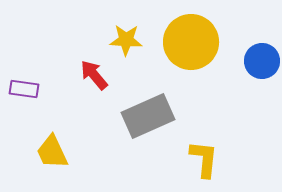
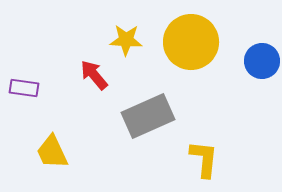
purple rectangle: moved 1 px up
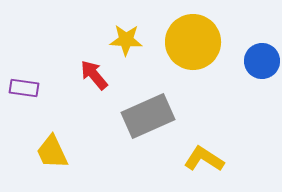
yellow circle: moved 2 px right
yellow L-shape: rotated 63 degrees counterclockwise
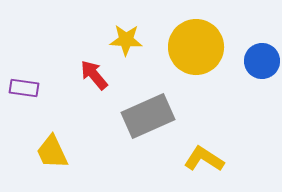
yellow circle: moved 3 px right, 5 px down
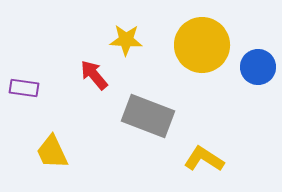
yellow circle: moved 6 px right, 2 px up
blue circle: moved 4 px left, 6 px down
gray rectangle: rotated 45 degrees clockwise
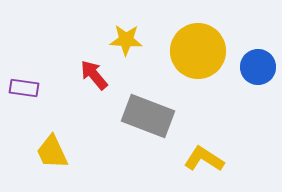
yellow circle: moved 4 px left, 6 px down
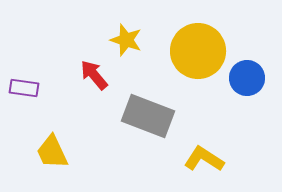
yellow star: rotated 16 degrees clockwise
blue circle: moved 11 px left, 11 px down
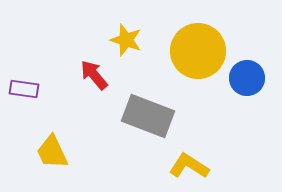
purple rectangle: moved 1 px down
yellow L-shape: moved 15 px left, 7 px down
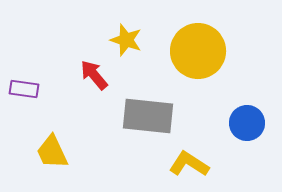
blue circle: moved 45 px down
gray rectangle: rotated 15 degrees counterclockwise
yellow L-shape: moved 2 px up
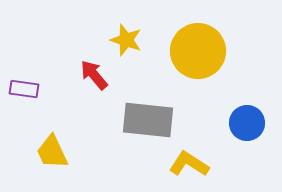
gray rectangle: moved 4 px down
